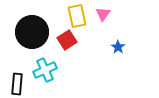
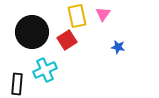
blue star: rotated 24 degrees counterclockwise
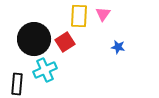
yellow rectangle: moved 2 px right; rotated 15 degrees clockwise
black circle: moved 2 px right, 7 px down
red square: moved 2 px left, 2 px down
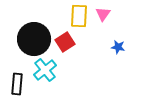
cyan cross: rotated 15 degrees counterclockwise
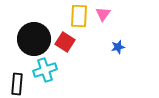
red square: rotated 24 degrees counterclockwise
blue star: rotated 24 degrees counterclockwise
cyan cross: rotated 20 degrees clockwise
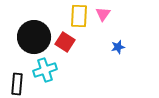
black circle: moved 2 px up
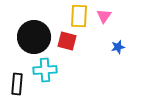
pink triangle: moved 1 px right, 2 px down
red square: moved 2 px right, 1 px up; rotated 18 degrees counterclockwise
cyan cross: rotated 15 degrees clockwise
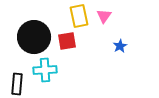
yellow rectangle: rotated 15 degrees counterclockwise
red square: rotated 24 degrees counterclockwise
blue star: moved 2 px right, 1 px up; rotated 16 degrees counterclockwise
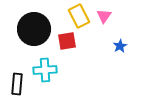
yellow rectangle: rotated 15 degrees counterclockwise
black circle: moved 8 px up
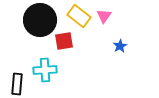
yellow rectangle: rotated 25 degrees counterclockwise
black circle: moved 6 px right, 9 px up
red square: moved 3 px left
